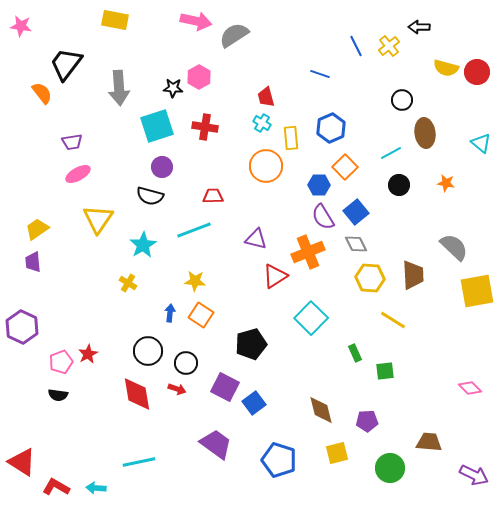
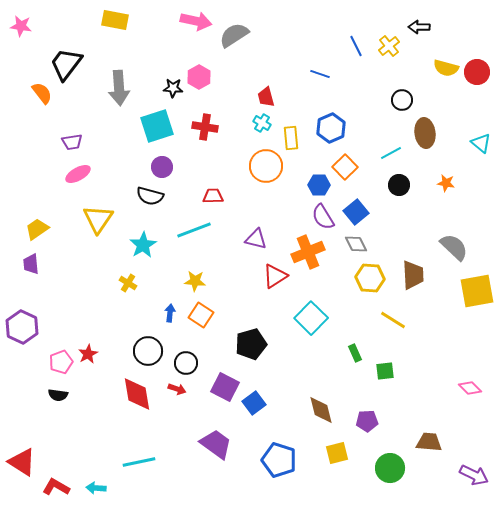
purple trapezoid at (33, 262): moved 2 px left, 2 px down
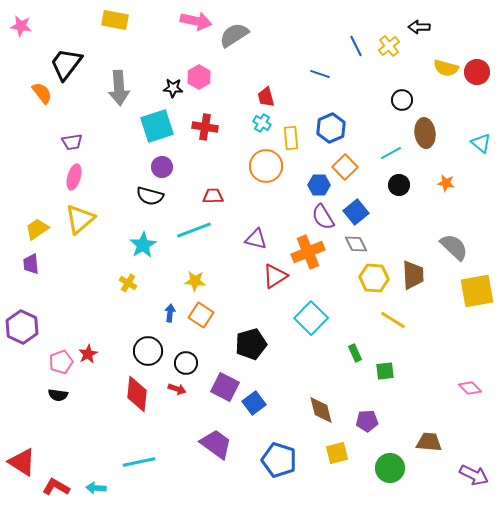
pink ellipse at (78, 174): moved 4 px left, 3 px down; rotated 45 degrees counterclockwise
yellow triangle at (98, 219): moved 18 px left; rotated 16 degrees clockwise
yellow hexagon at (370, 278): moved 4 px right
red diamond at (137, 394): rotated 15 degrees clockwise
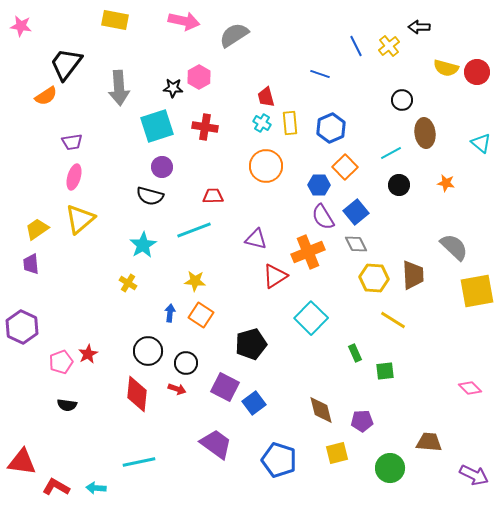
pink arrow at (196, 21): moved 12 px left
orange semicircle at (42, 93): moved 4 px right, 3 px down; rotated 95 degrees clockwise
yellow rectangle at (291, 138): moved 1 px left, 15 px up
black semicircle at (58, 395): moved 9 px right, 10 px down
purple pentagon at (367, 421): moved 5 px left
red triangle at (22, 462): rotated 24 degrees counterclockwise
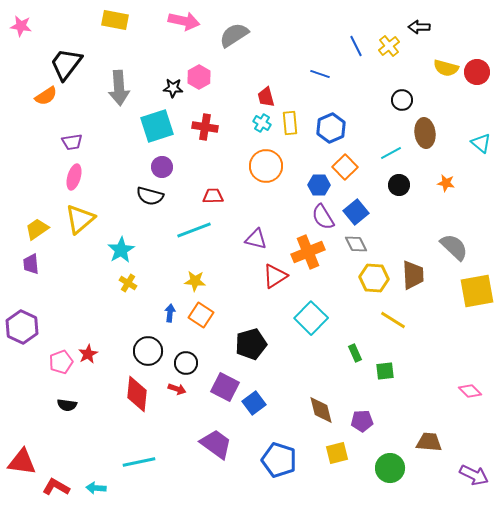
cyan star at (143, 245): moved 22 px left, 5 px down
pink diamond at (470, 388): moved 3 px down
